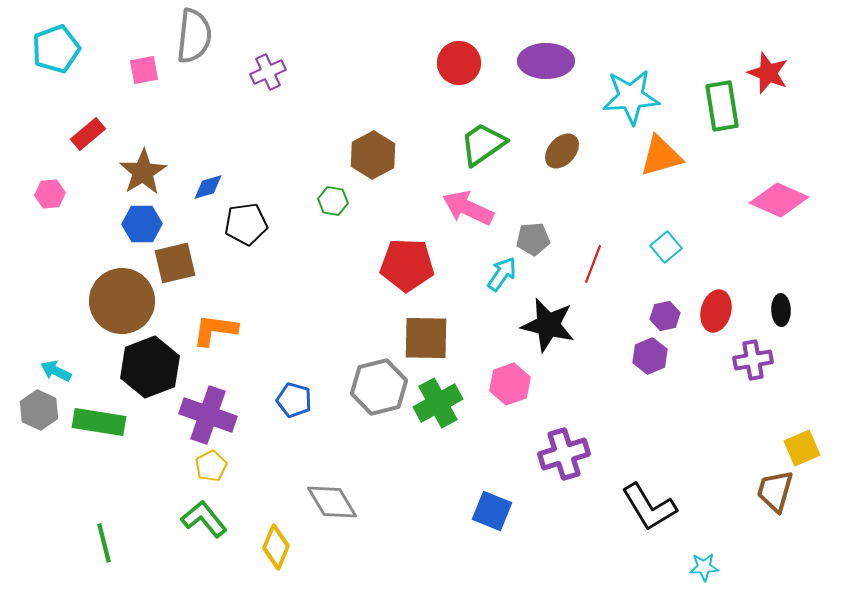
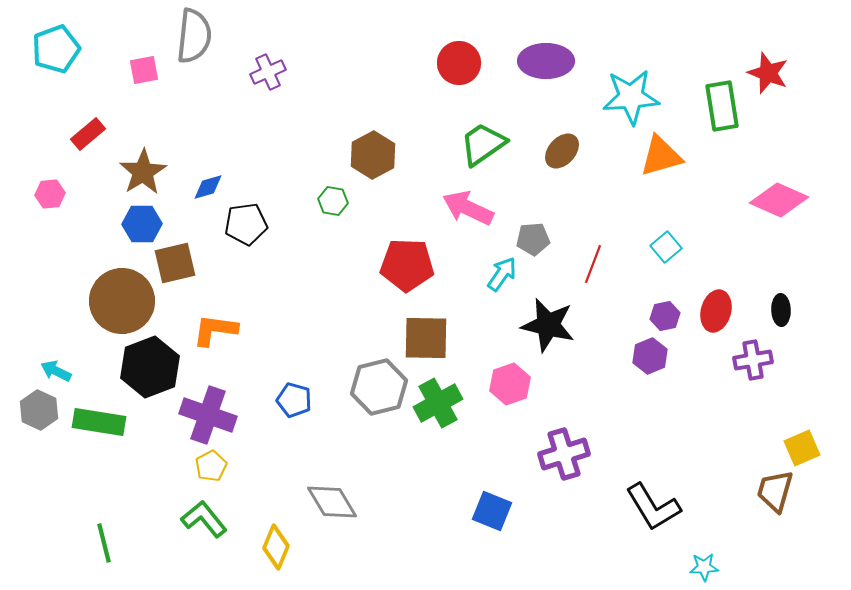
black L-shape at (649, 507): moved 4 px right
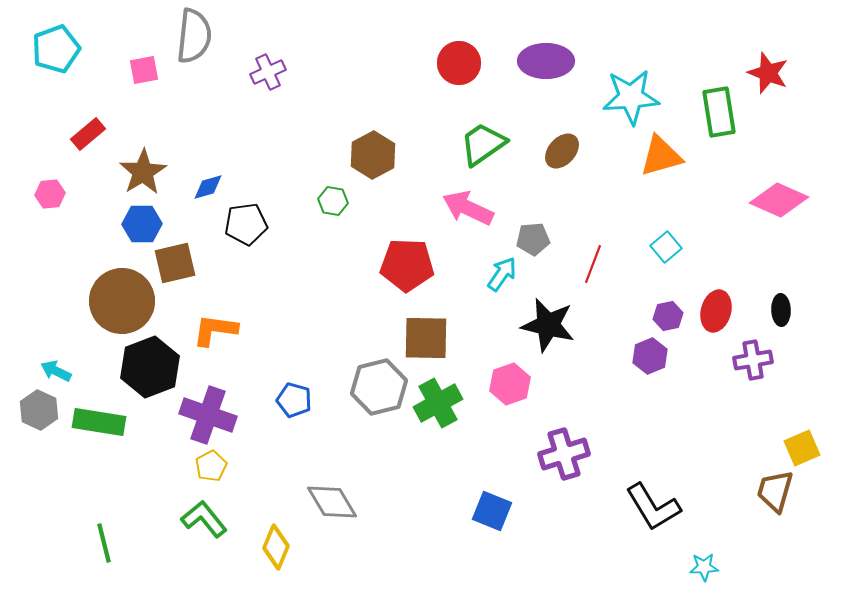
green rectangle at (722, 106): moved 3 px left, 6 px down
purple hexagon at (665, 316): moved 3 px right
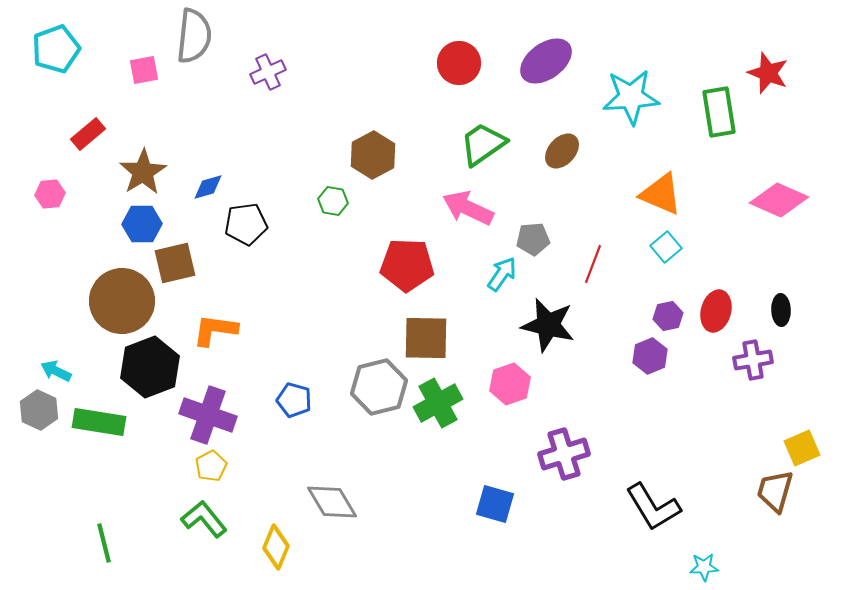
purple ellipse at (546, 61): rotated 36 degrees counterclockwise
orange triangle at (661, 156): moved 38 px down; rotated 39 degrees clockwise
blue square at (492, 511): moved 3 px right, 7 px up; rotated 6 degrees counterclockwise
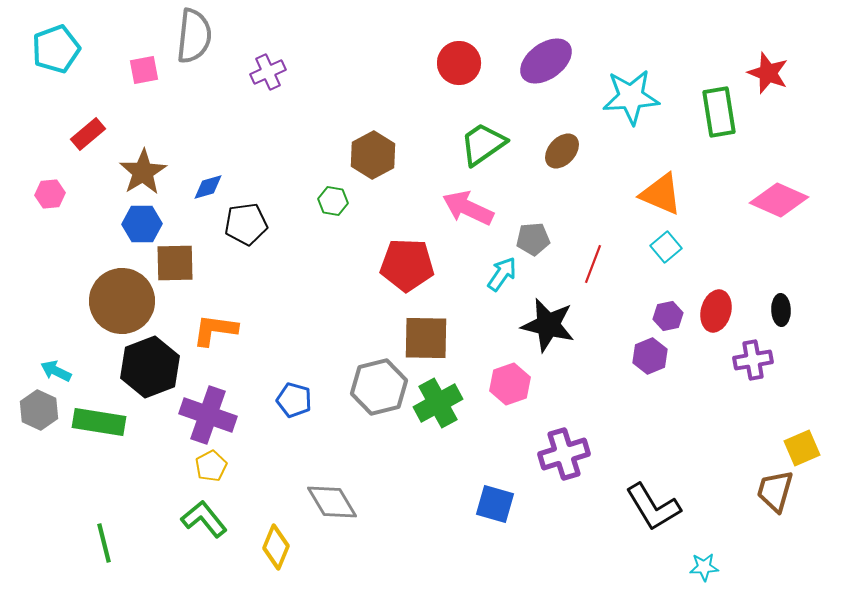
brown square at (175, 263): rotated 12 degrees clockwise
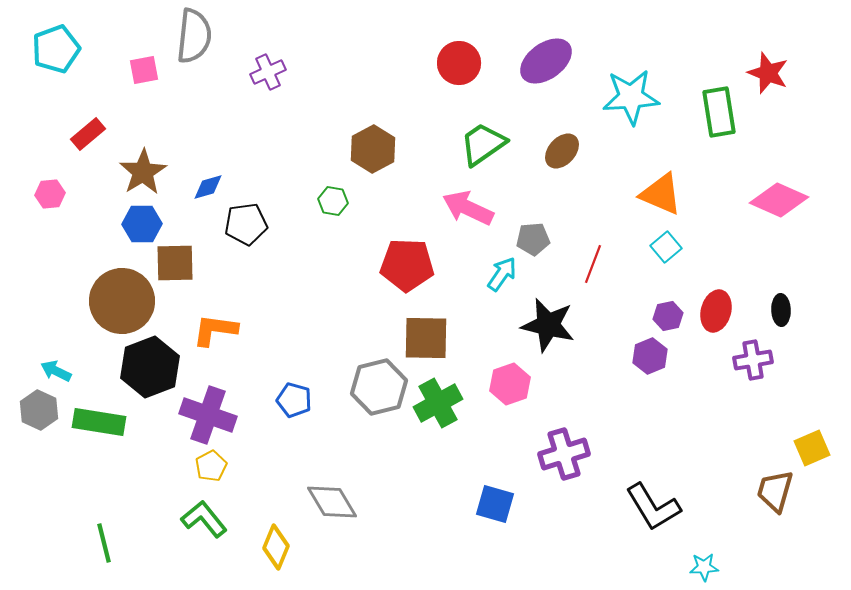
brown hexagon at (373, 155): moved 6 px up
yellow square at (802, 448): moved 10 px right
